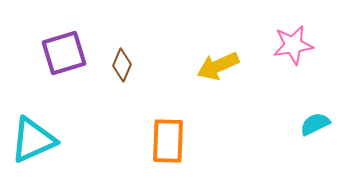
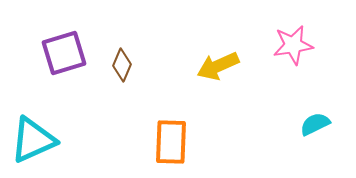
orange rectangle: moved 3 px right, 1 px down
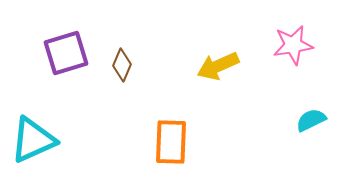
purple square: moved 2 px right
cyan semicircle: moved 4 px left, 4 px up
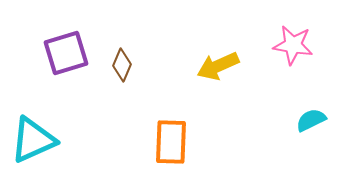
pink star: rotated 18 degrees clockwise
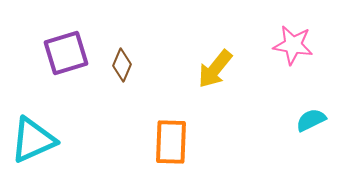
yellow arrow: moved 3 px left, 3 px down; rotated 27 degrees counterclockwise
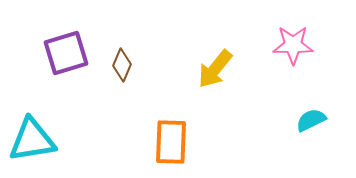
pink star: rotated 9 degrees counterclockwise
cyan triangle: moved 1 px left; rotated 15 degrees clockwise
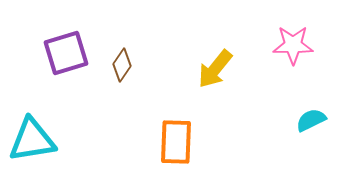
brown diamond: rotated 12 degrees clockwise
orange rectangle: moved 5 px right
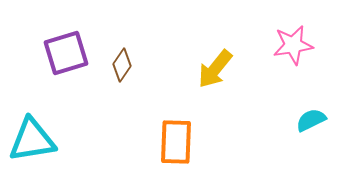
pink star: rotated 9 degrees counterclockwise
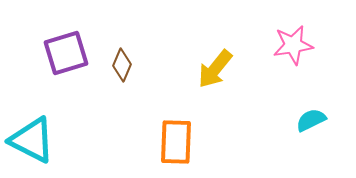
brown diamond: rotated 12 degrees counterclockwise
cyan triangle: rotated 36 degrees clockwise
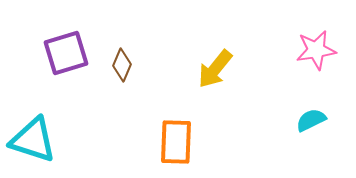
pink star: moved 23 px right, 5 px down
cyan triangle: moved 1 px right; rotated 9 degrees counterclockwise
